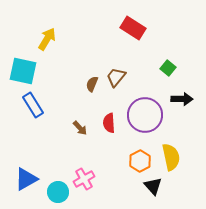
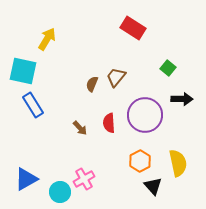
yellow semicircle: moved 7 px right, 6 px down
cyan circle: moved 2 px right
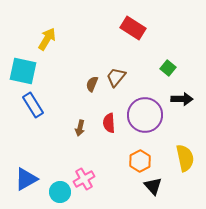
brown arrow: rotated 56 degrees clockwise
yellow semicircle: moved 7 px right, 5 px up
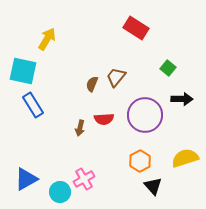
red rectangle: moved 3 px right
red semicircle: moved 5 px left, 4 px up; rotated 90 degrees counterclockwise
yellow semicircle: rotated 96 degrees counterclockwise
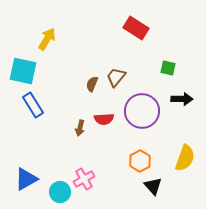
green square: rotated 28 degrees counterclockwise
purple circle: moved 3 px left, 4 px up
yellow semicircle: rotated 128 degrees clockwise
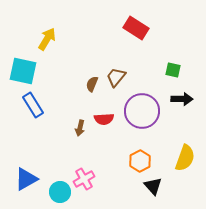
green square: moved 5 px right, 2 px down
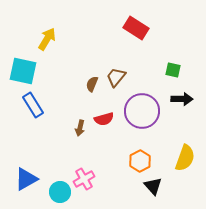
red semicircle: rotated 12 degrees counterclockwise
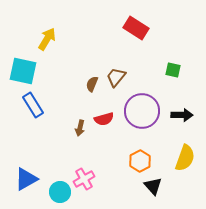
black arrow: moved 16 px down
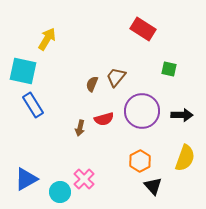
red rectangle: moved 7 px right, 1 px down
green square: moved 4 px left, 1 px up
pink cross: rotated 15 degrees counterclockwise
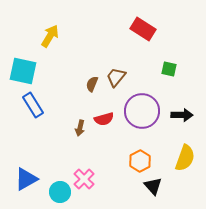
yellow arrow: moved 3 px right, 3 px up
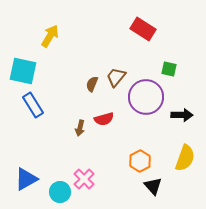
purple circle: moved 4 px right, 14 px up
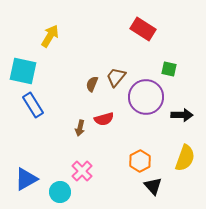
pink cross: moved 2 px left, 8 px up
